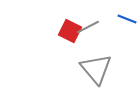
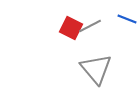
gray line: moved 2 px right, 1 px up
red square: moved 1 px right, 3 px up
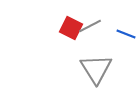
blue line: moved 1 px left, 15 px down
gray triangle: rotated 8 degrees clockwise
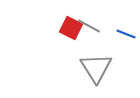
gray line: moved 1 px left; rotated 55 degrees clockwise
gray triangle: moved 1 px up
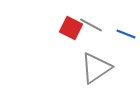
gray line: moved 2 px right, 1 px up
gray triangle: rotated 28 degrees clockwise
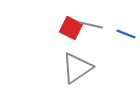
gray line: rotated 15 degrees counterclockwise
gray triangle: moved 19 px left
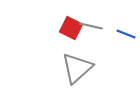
gray line: moved 1 px down
gray triangle: rotated 8 degrees counterclockwise
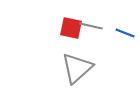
red square: rotated 15 degrees counterclockwise
blue line: moved 1 px left, 1 px up
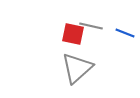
red square: moved 2 px right, 6 px down
